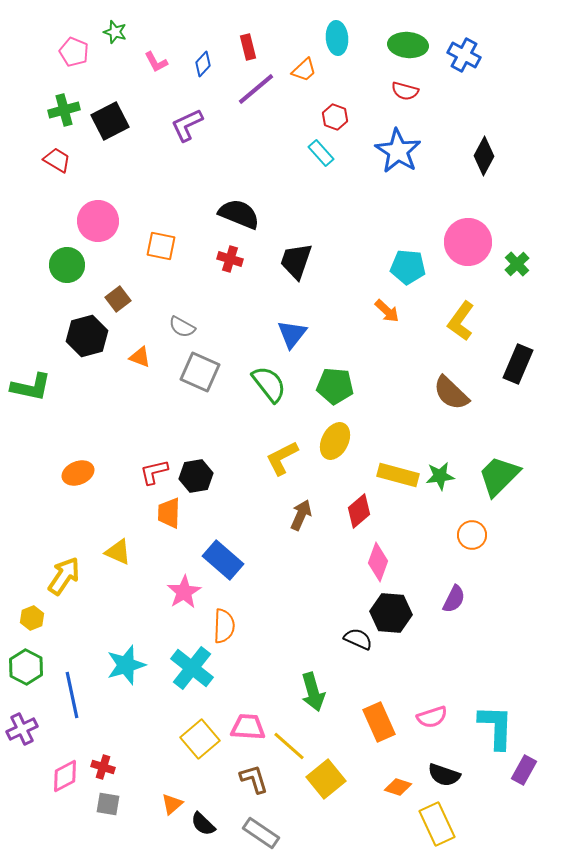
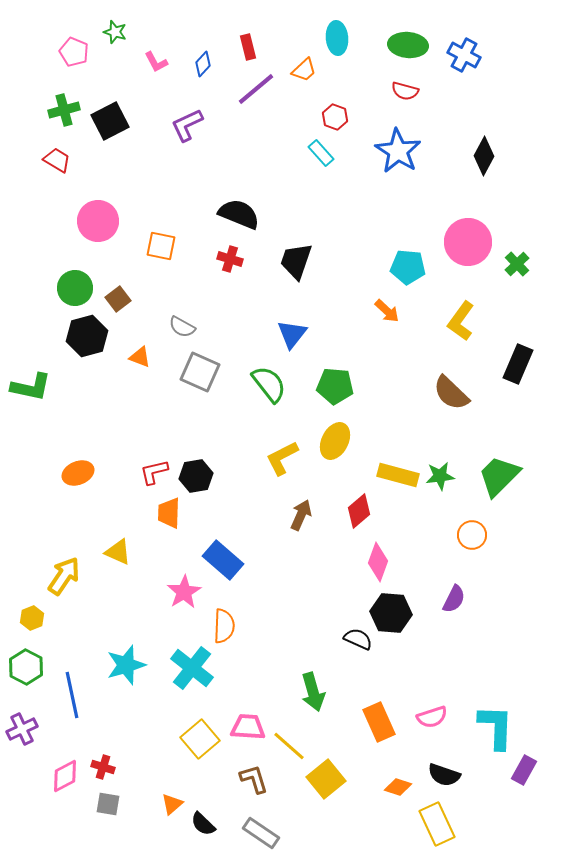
green circle at (67, 265): moved 8 px right, 23 px down
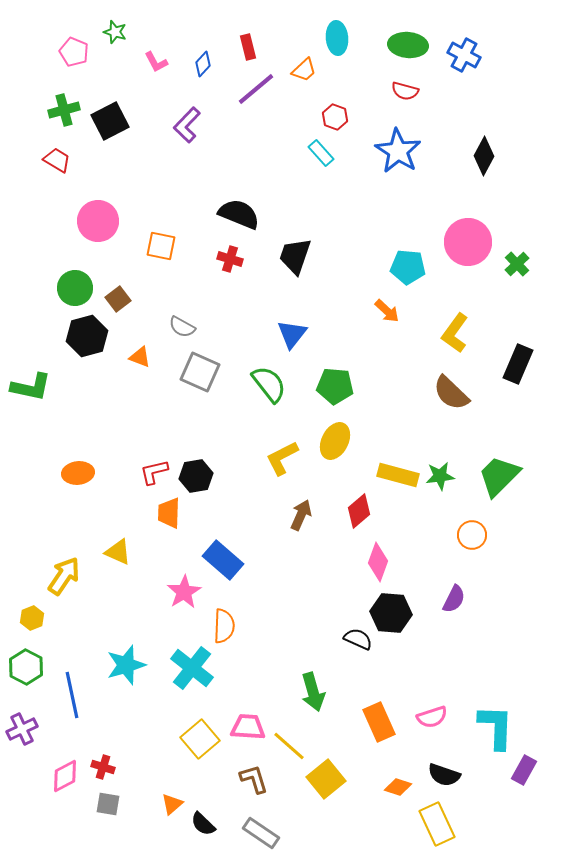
purple L-shape at (187, 125): rotated 21 degrees counterclockwise
black trapezoid at (296, 261): moved 1 px left, 5 px up
yellow L-shape at (461, 321): moved 6 px left, 12 px down
orange ellipse at (78, 473): rotated 16 degrees clockwise
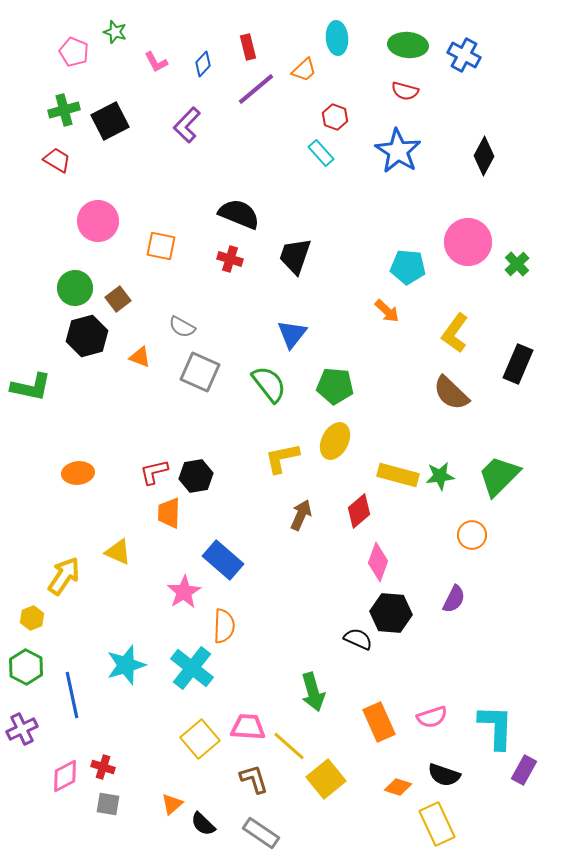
yellow L-shape at (282, 458): rotated 15 degrees clockwise
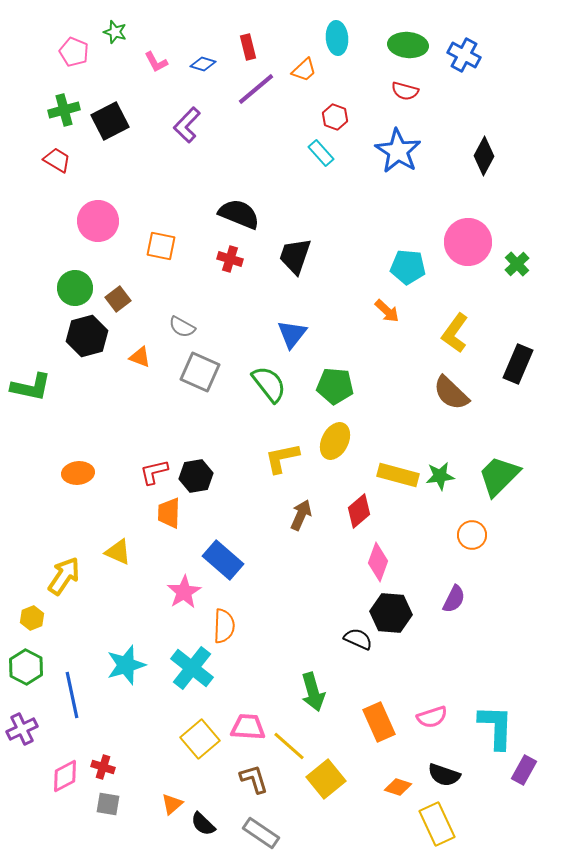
blue diamond at (203, 64): rotated 65 degrees clockwise
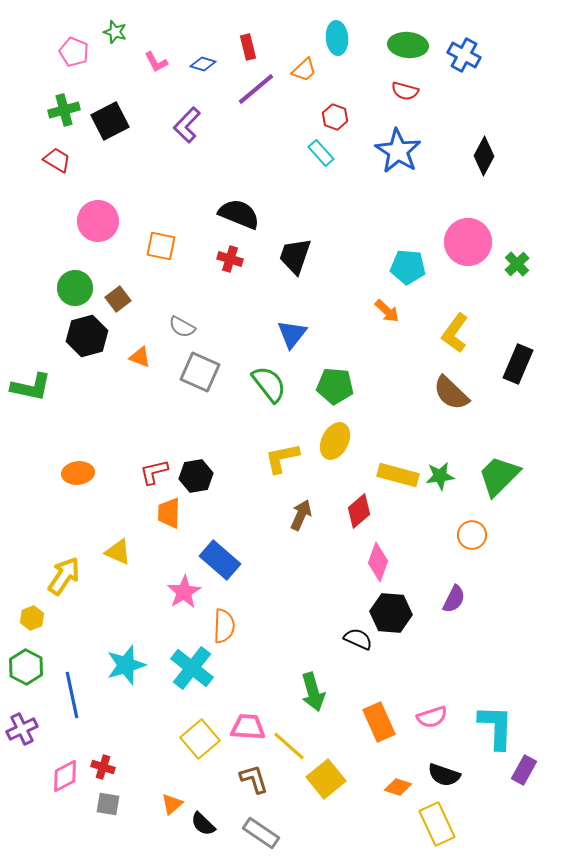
blue rectangle at (223, 560): moved 3 px left
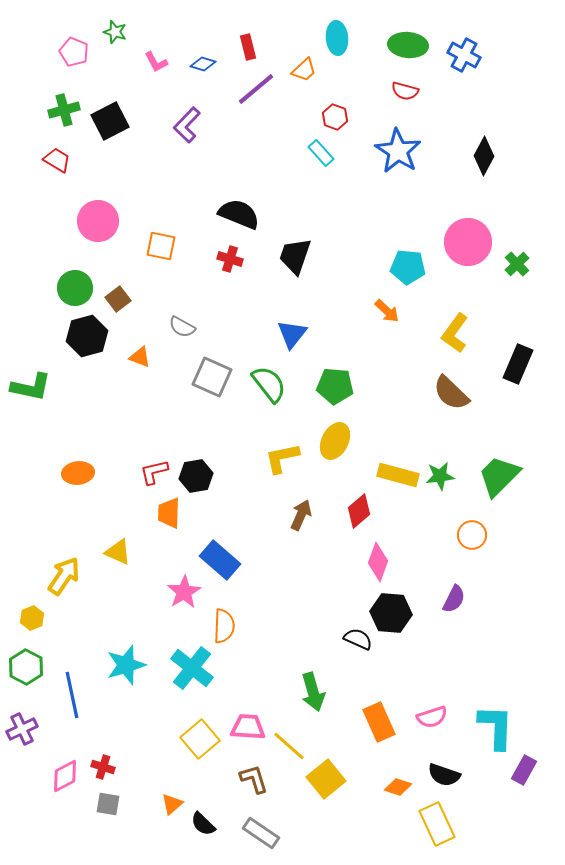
gray square at (200, 372): moved 12 px right, 5 px down
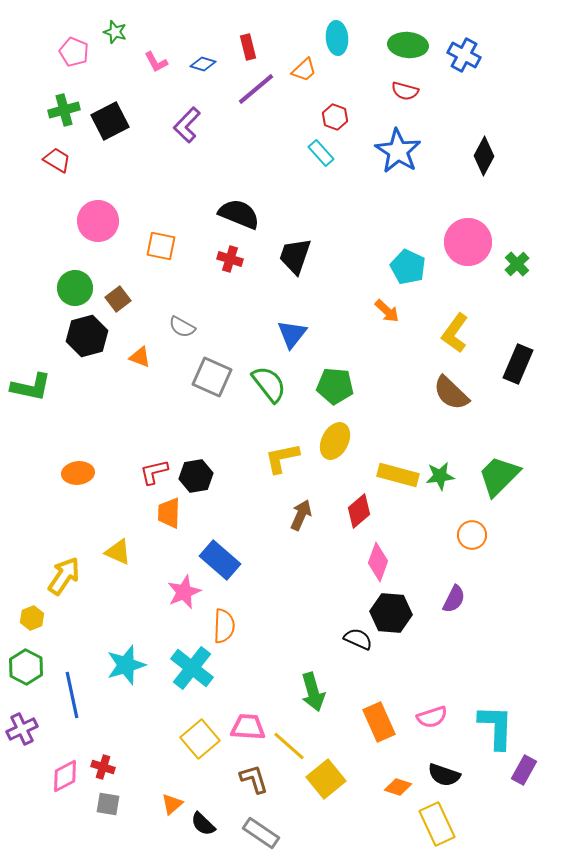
cyan pentagon at (408, 267): rotated 20 degrees clockwise
pink star at (184, 592): rotated 8 degrees clockwise
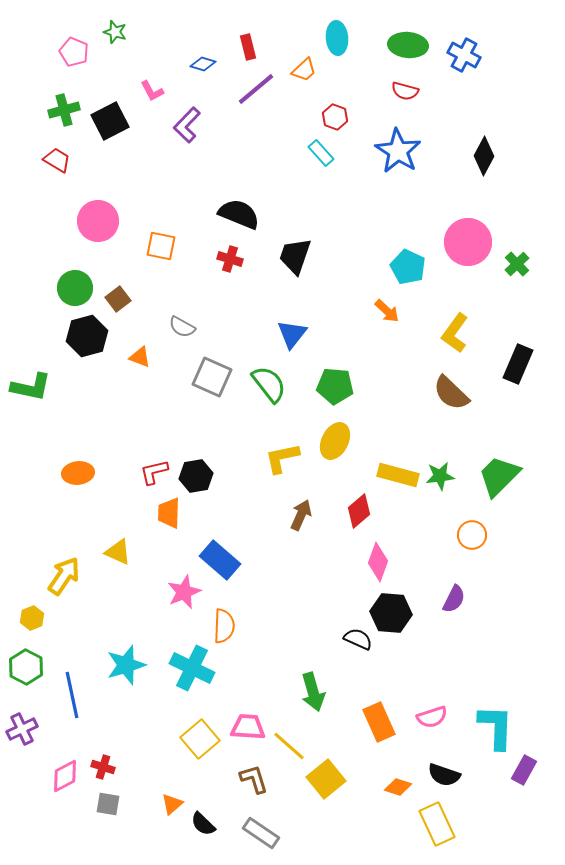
pink L-shape at (156, 62): moved 4 px left, 29 px down
cyan cross at (192, 668): rotated 12 degrees counterclockwise
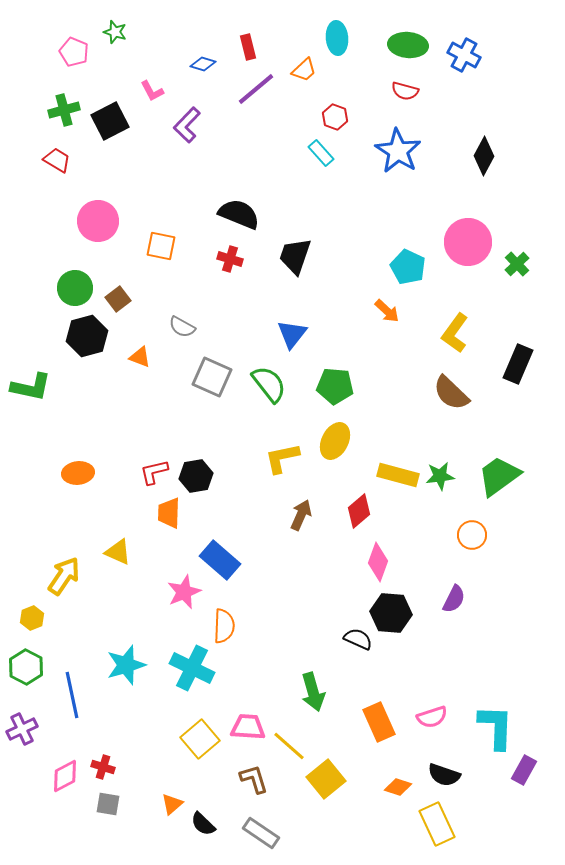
green trapezoid at (499, 476): rotated 9 degrees clockwise
